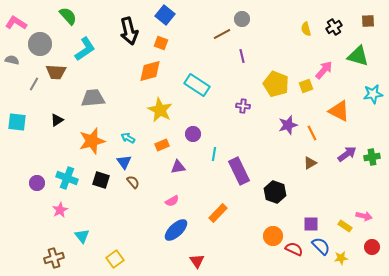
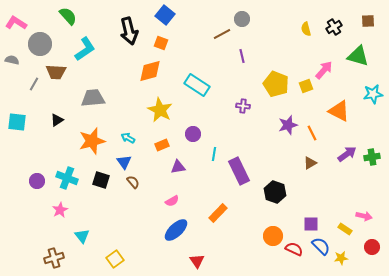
purple circle at (37, 183): moved 2 px up
yellow rectangle at (345, 226): moved 3 px down
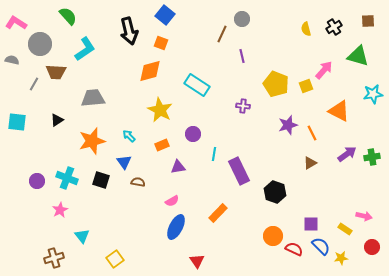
brown line at (222, 34): rotated 36 degrees counterclockwise
cyan arrow at (128, 138): moved 1 px right, 2 px up; rotated 16 degrees clockwise
brown semicircle at (133, 182): moved 5 px right; rotated 40 degrees counterclockwise
blue ellipse at (176, 230): moved 3 px up; rotated 20 degrees counterclockwise
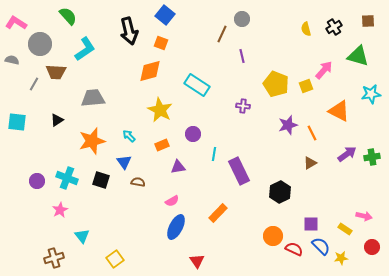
cyan star at (373, 94): moved 2 px left
black hexagon at (275, 192): moved 5 px right; rotated 15 degrees clockwise
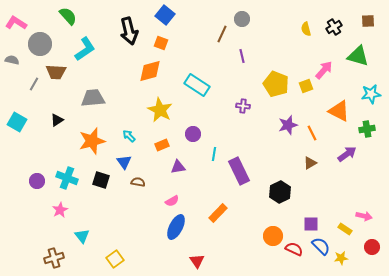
cyan square at (17, 122): rotated 24 degrees clockwise
green cross at (372, 157): moved 5 px left, 28 px up
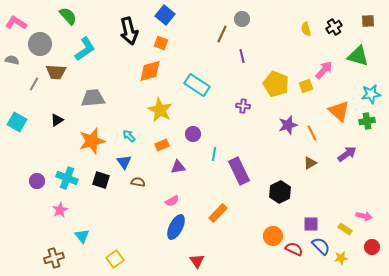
orange triangle at (339, 111): rotated 15 degrees clockwise
green cross at (367, 129): moved 8 px up
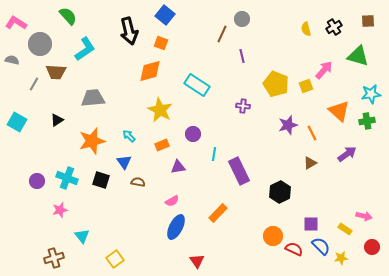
pink star at (60, 210): rotated 14 degrees clockwise
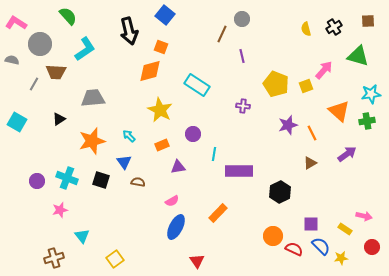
orange square at (161, 43): moved 4 px down
black triangle at (57, 120): moved 2 px right, 1 px up
purple rectangle at (239, 171): rotated 64 degrees counterclockwise
